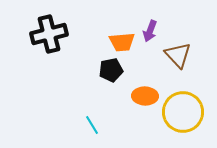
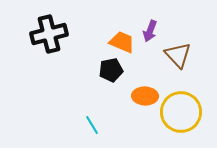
orange trapezoid: rotated 152 degrees counterclockwise
yellow circle: moved 2 px left
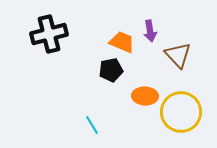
purple arrow: rotated 30 degrees counterclockwise
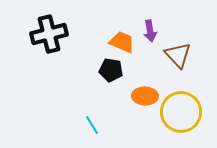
black pentagon: rotated 20 degrees clockwise
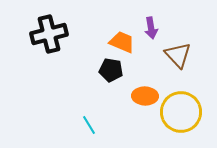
purple arrow: moved 1 px right, 3 px up
cyan line: moved 3 px left
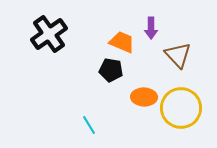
purple arrow: rotated 10 degrees clockwise
black cross: rotated 21 degrees counterclockwise
orange ellipse: moved 1 px left, 1 px down
yellow circle: moved 4 px up
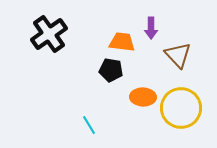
orange trapezoid: rotated 16 degrees counterclockwise
orange ellipse: moved 1 px left
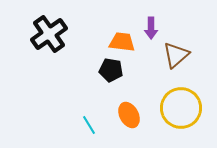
brown triangle: moved 2 px left; rotated 32 degrees clockwise
orange ellipse: moved 14 px left, 18 px down; rotated 60 degrees clockwise
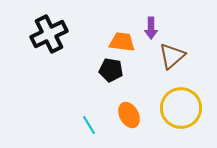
black cross: rotated 9 degrees clockwise
brown triangle: moved 4 px left, 1 px down
